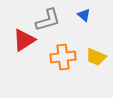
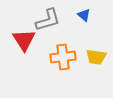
red triangle: rotated 30 degrees counterclockwise
yellow trapezoid: rotated 15 degrees counterclockwise
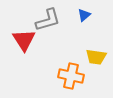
blue triangle: rotated 40 degrees clockwise
orange cross: moved 8 px right, 19 px down; rotated 20 degrees clockwise
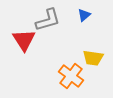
yellow trapezoid: moved 3 px left, 1 px down
orange cross: rotated 25 degrees clockwise
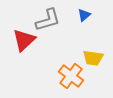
red triangle: rotated 20 degrees clockwise
